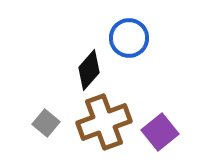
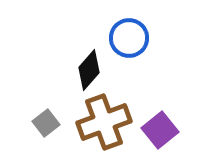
gray square: rotated 12 degrees clockwise
purple square: moved 2 px up
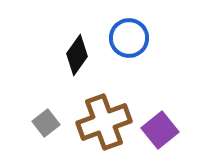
black diamond: moved 12 px left, 15 px up; rotated 6 degrees counterclockwise
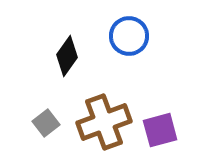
blue circle: moved 2 px up
black diamond: moved 10 px left, 1 px down
purple square: rotated 24 degrees clockwise
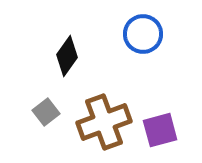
blue circle: moved 14 px right, 2 px up
gray square: moved 11 px up
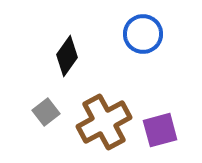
brown cross: rotated 8 degrees counterclockwise
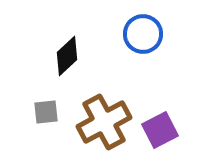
black diamond: rotated 12 degrees clockwise
gray square: rotated 32 degrees clockwise
purple square: rotated 12 degrees counterclockwise
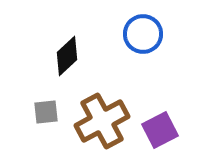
brown cross: moved 2 px left, 1 px up
